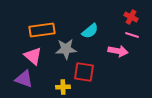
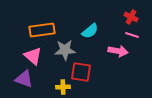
gray star: moved 1 px left, 1 px down
red square: moved 3 px left
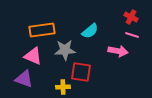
pink triangle: rotated 18 degrees counterclockwise
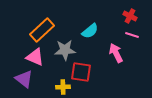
red cross: moved 1 px left, 1 px up
orange rectangle: rotated 35 degrees counterclockwise
pink arrow: moved 2 px left, 2 px down; rotated 126 degrees counterclockwise
pink triangle: moved 2 px right, 1 px down
purple triangle: rotated 18 degrees clockwise
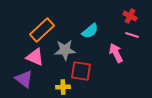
red square: moved 1 px up
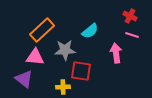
pink arrow: rotated 18 degrees clockwise
pink triangle: rotated 18 degrees counterclockwise
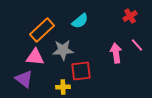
red cross: rotated 32 degrees clockwise
cyan semicircle: moved 10 px left, 10 px up
pink line: moved 5 px right, 10 px down; rotated 32 degrees clockwise
gray star: moved 2 px left
red square: rotated 15 degrees counterclockwise
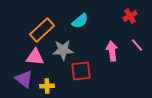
pink arrow: moved 4 px left, 2 px up
yellow cross: moved 16 px left, 1 px up
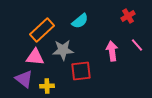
red cross: moved 2 px left
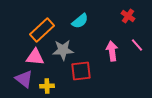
red cross: rotated 24 degrees counterclockwise
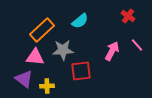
pink arrow: rotated 36 degrees clockwise
